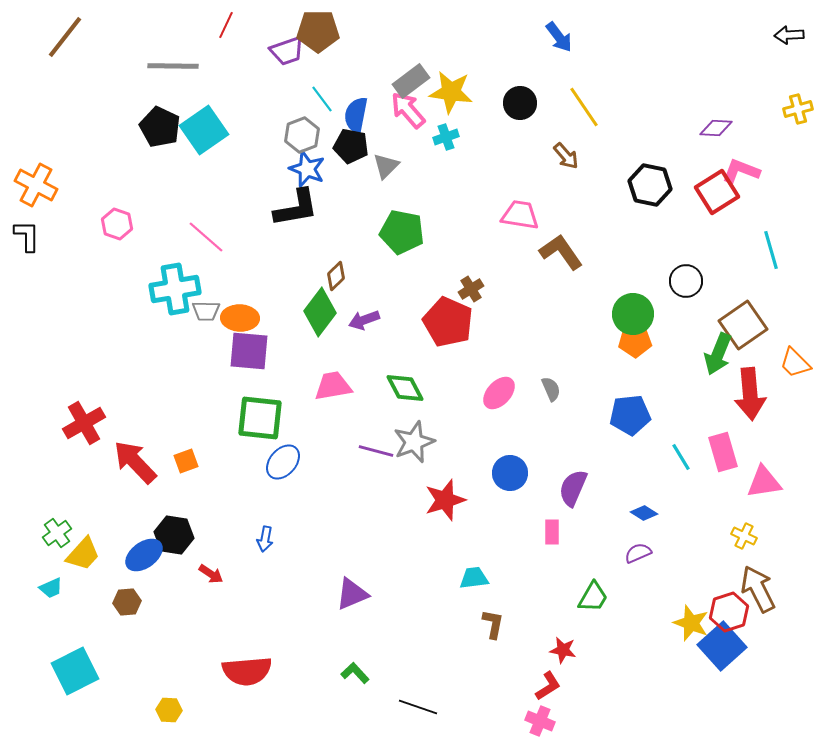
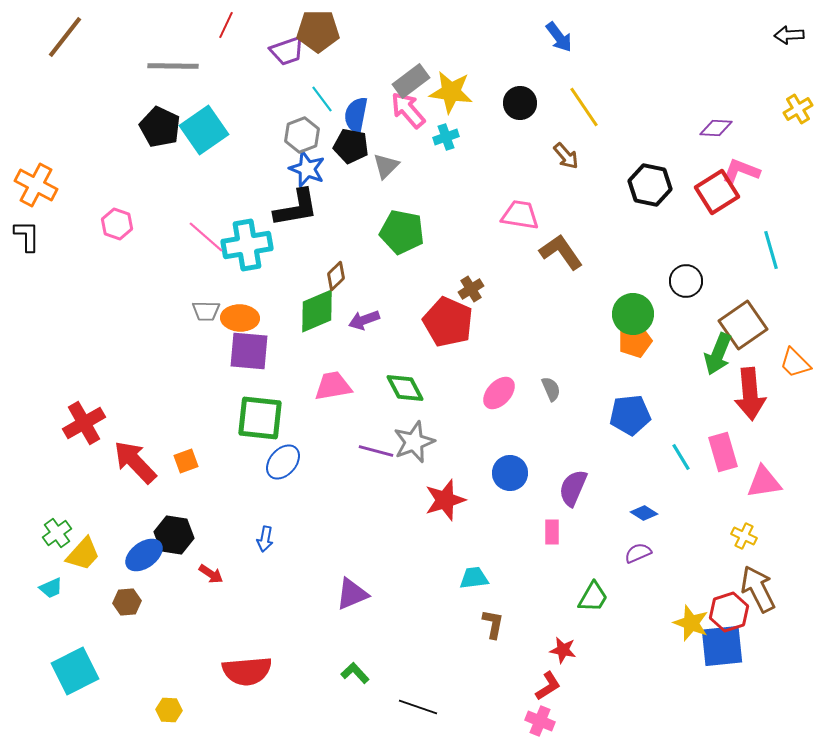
yellow cross at (798, 109): rotated 16 degrees counterclockwise
cyan cross at (175, 289): moved 72 px right, 44 px up
green diamond at (320, 312): moved 3 px left, 1 px up; rotated 30 degrees clockwise
orange pentagon at (635, 341): rotated 16 degrees counterclockwise
blue square at (722, 646): rotated 36 degrees clockwise
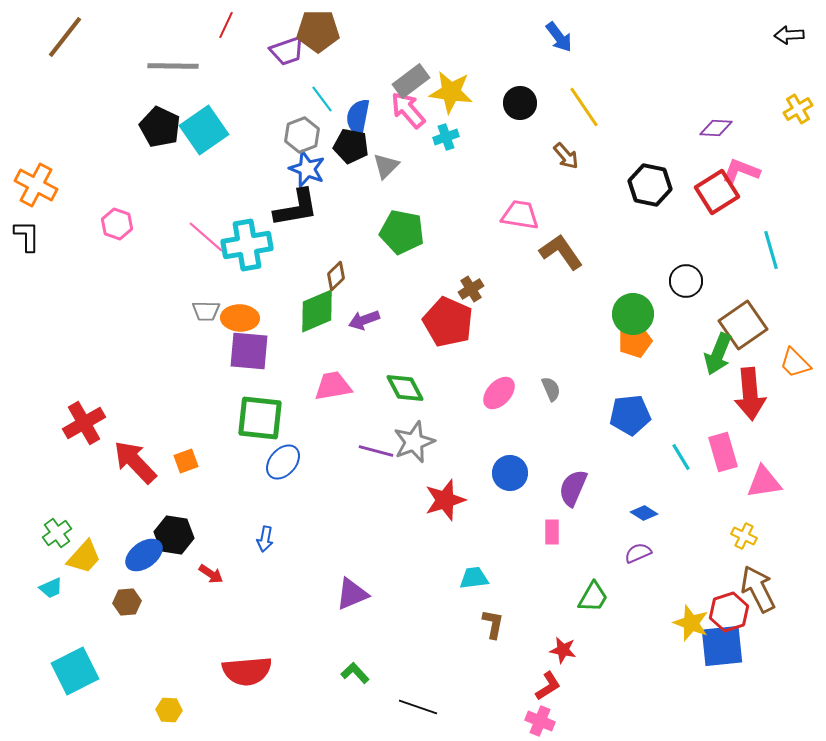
blue semicircle at (356, 115): moved 2 px right, 2 px down
yellow trapezoid at (83, 554): moved 1 px right, 3 px down
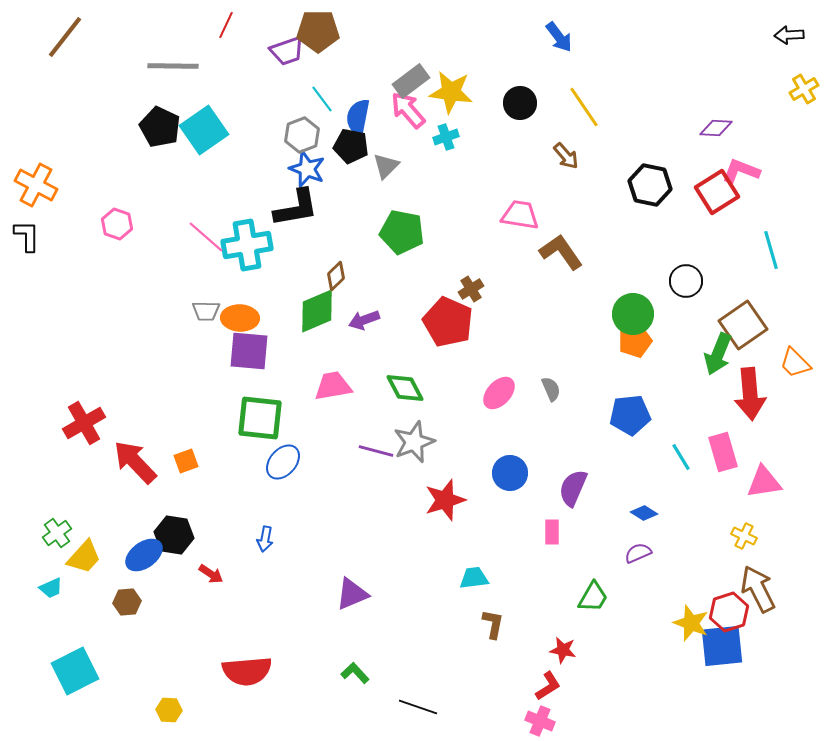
yellow cross at (798, 109): moved 6 px right, 20 px up
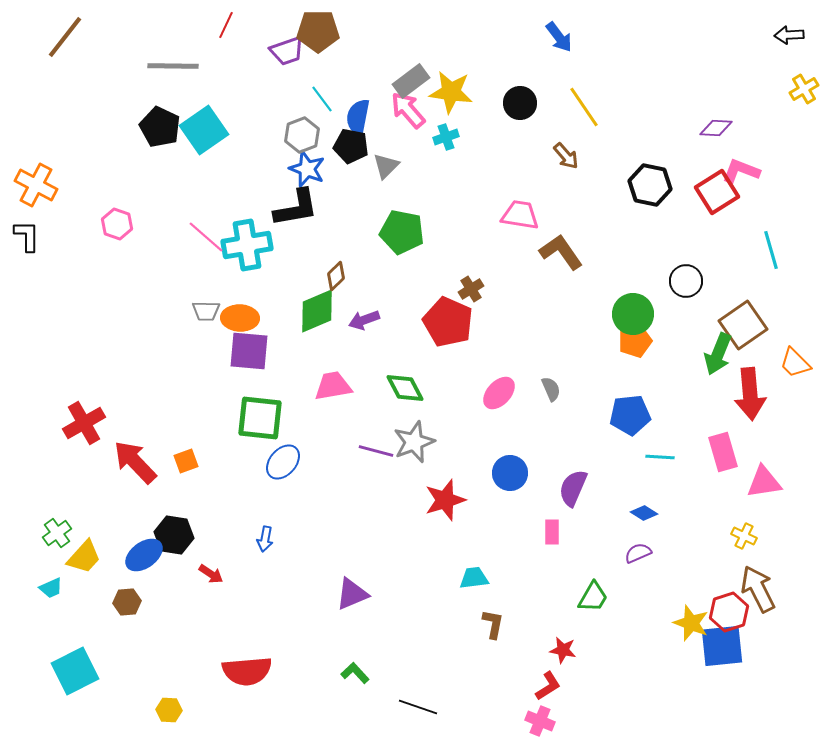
cyan line at (681, 457): moved 21 px left; rotated 56 degrees counterclockwise
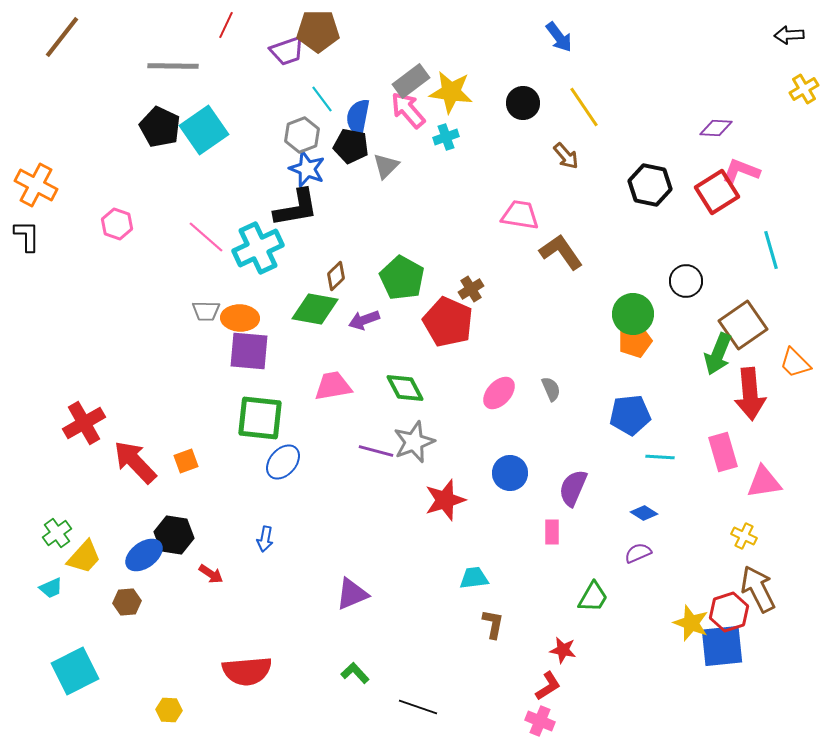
brown line at (65, 37): moved 3 px left
black circle at (520, 103): moved 3 px right
green pentagon at (402, 232): moved 46 px down; rotated 18 degrees clockwise
cyan cross at (247, 245): moved 11 px right, 3 px down; rotated 15 degrees counterclockwise
green diamond at (317, 311): moved 2 px left, 2 px up; rotated 33 degrees clockwise
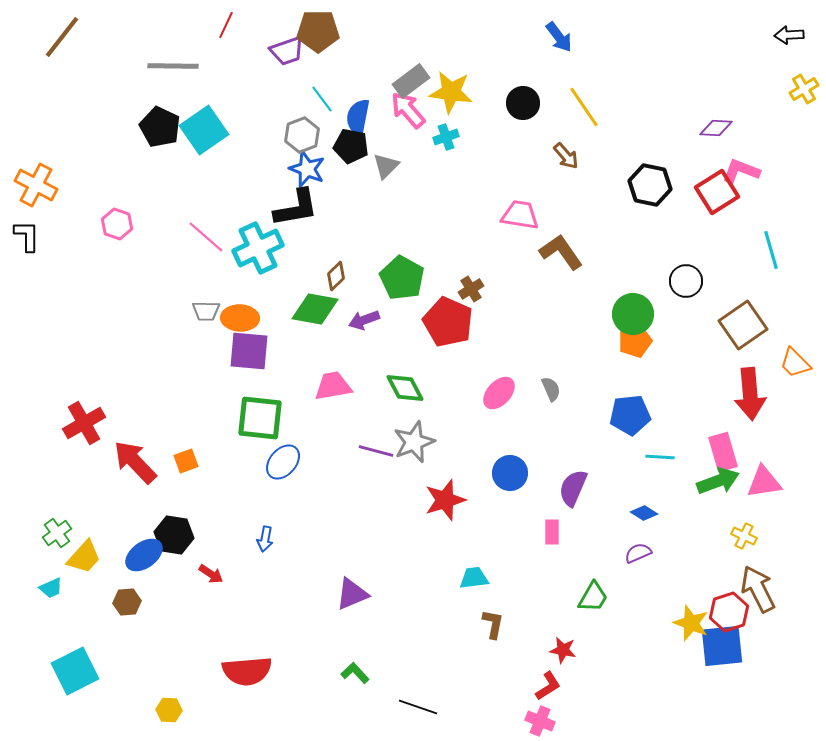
green arrow at (718, 354): moved 127 px down; rotated 132 degrees counterclockwise
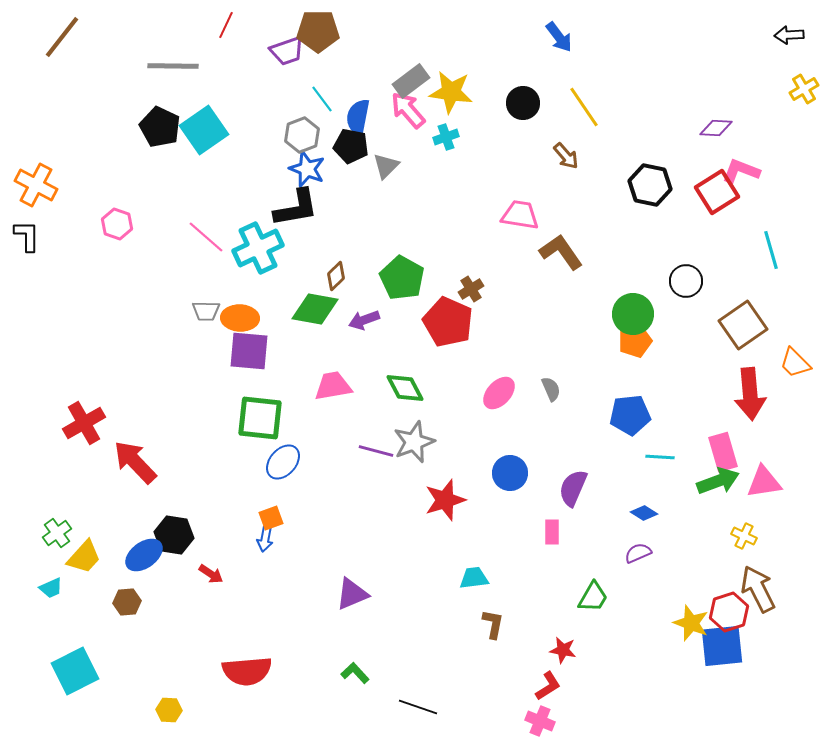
orange square at (186, 461): moved 85 px right, 57 px down
